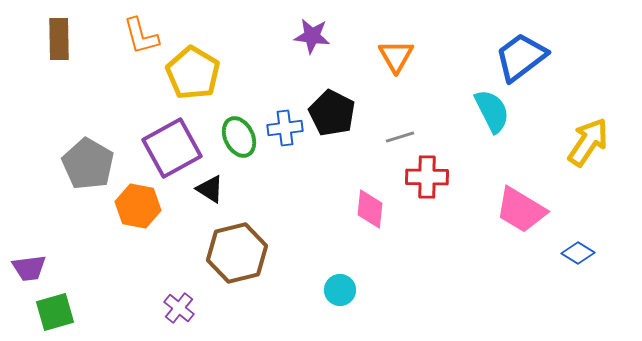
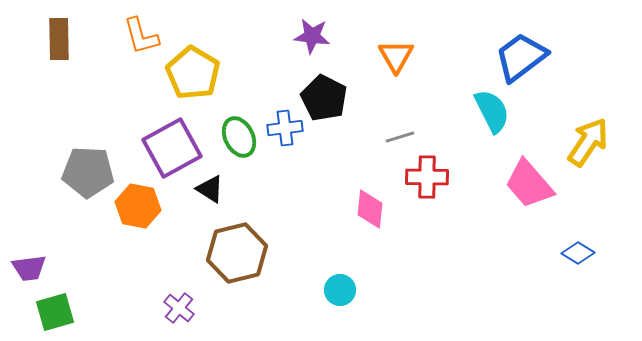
black pentagon: moved 8 px left, 15 px up
gray pentagon: moved 8 px down; rotated 27 degrees counterclockwise
pink trapezoid: moved 8 px right, 26 px up; rotated 18 degrees clockwise
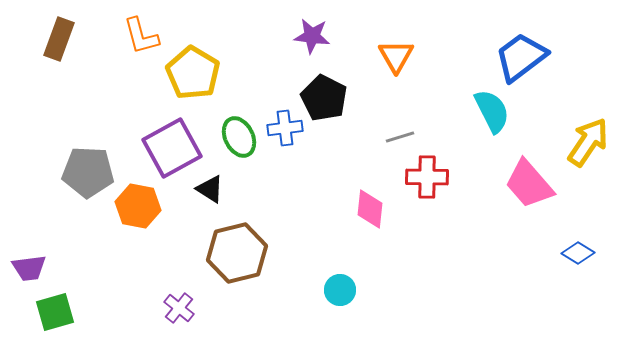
brown rectangle: rotated 21 degrees clockwise
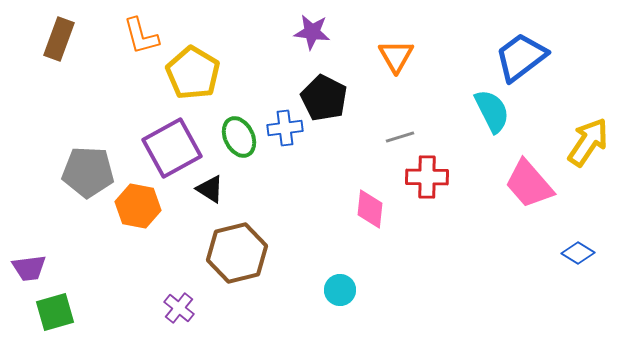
purple star: moved 4 px up
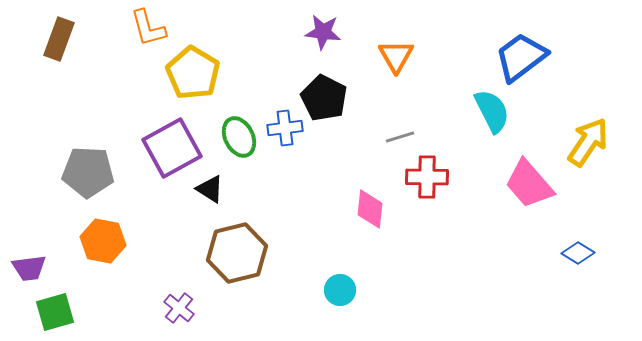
purple star: moved 11 px right
orange L-shape: moved 7 px right, 8 px up
orange hexagon: moved 35 px left, 35 px down
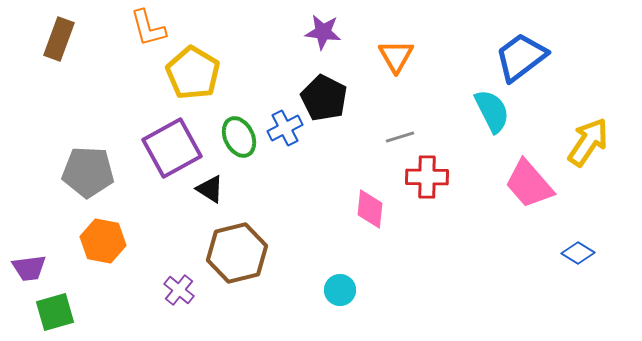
blue cross: rotated 20 degrees counterclockwise
purple cross: moved 18 px up
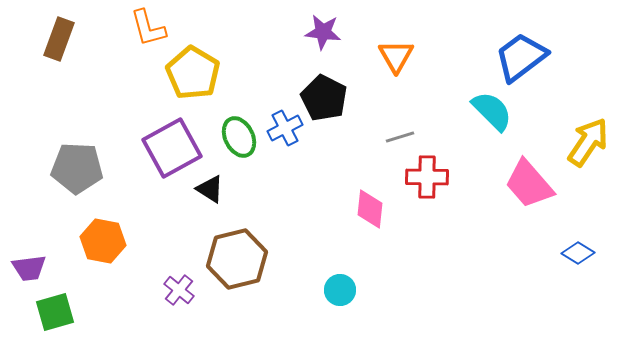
cyan semicircle: rotated 18 degrees counterclockwise
gray pentagon: moved 11 px left, 4 px up
brown hexagon: moved 6 px down
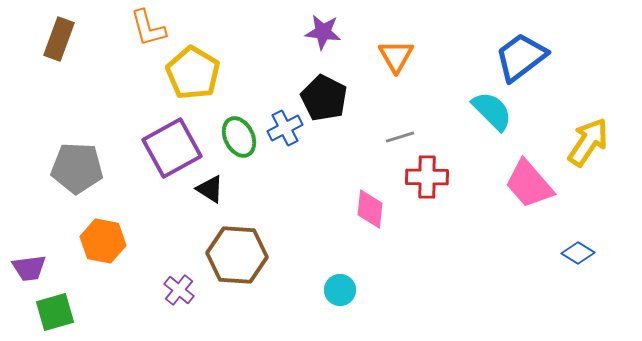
brown hexagon: moved 4 px up; rotated 18 degrees clockwise
